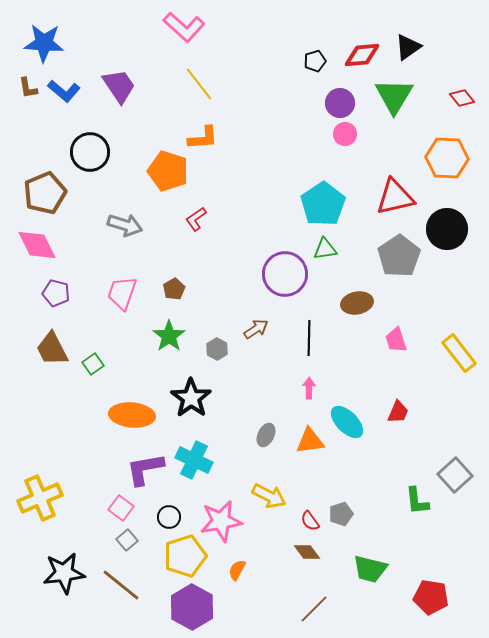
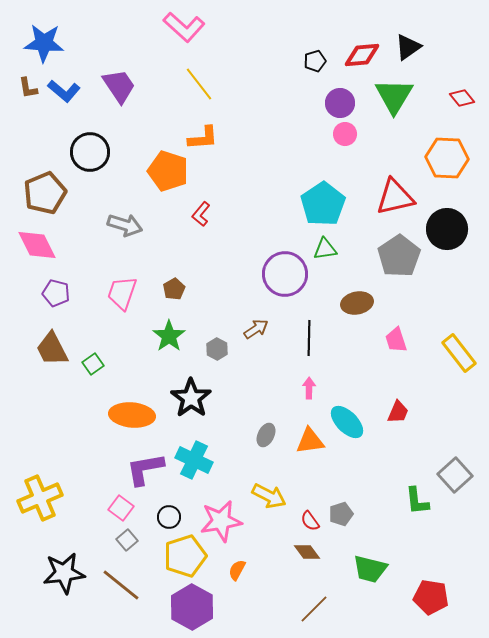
red L-shape at (196, 219): moved 5 px right, 5 px up; rotated 15 degrees counterclockwise
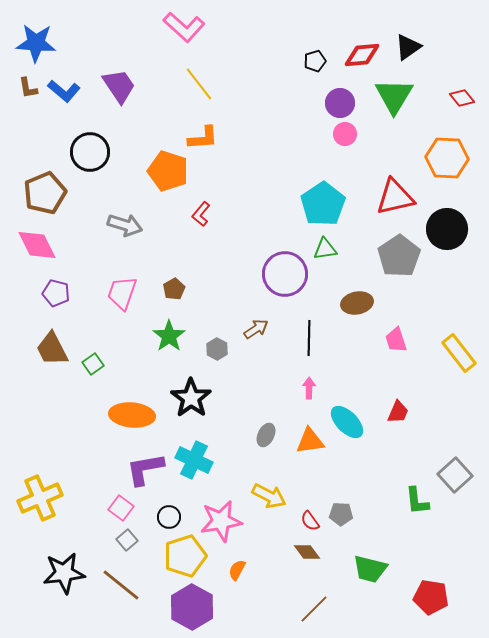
blue star at (44, 43): moved 8 px left
gray pentagon at (341, 514): rotated 20 degrees clockwise
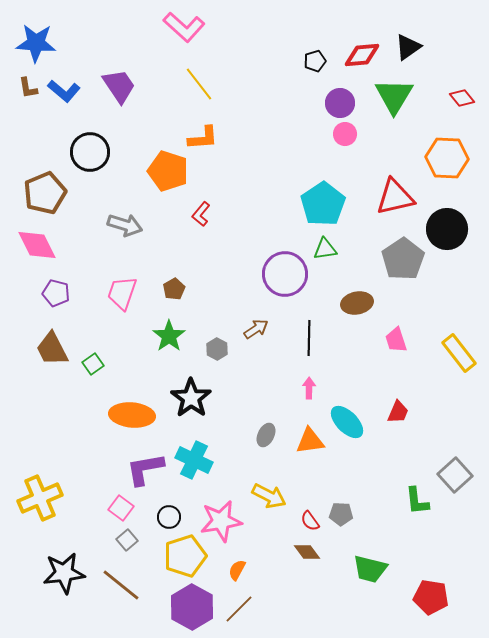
gray pentagon at (399, 256): moved 4 px right, 3 px down
brown line at (314, 609): moved 75 px left
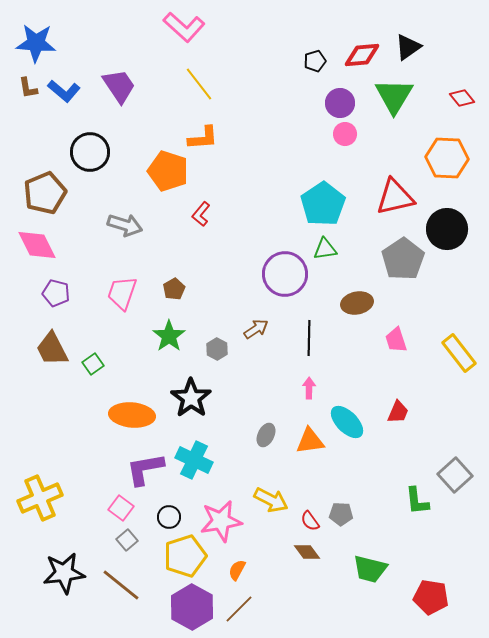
yellow arrow at (269, 496): moved 2 px right, 4 px down
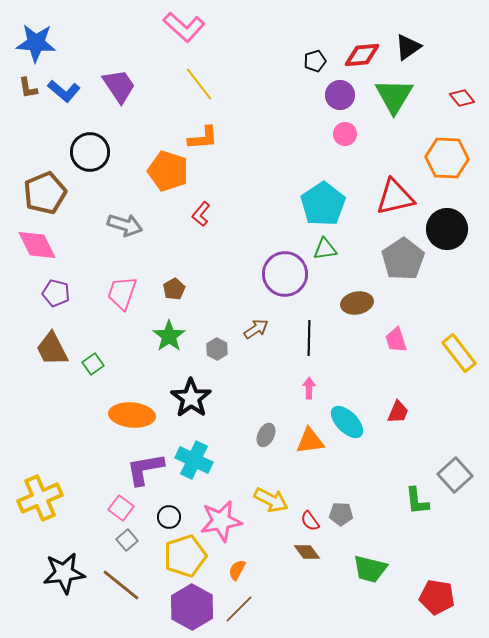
purple circle at (340, 103): moved 8 px up
red pentagon at (431, 597): moved 6 px right
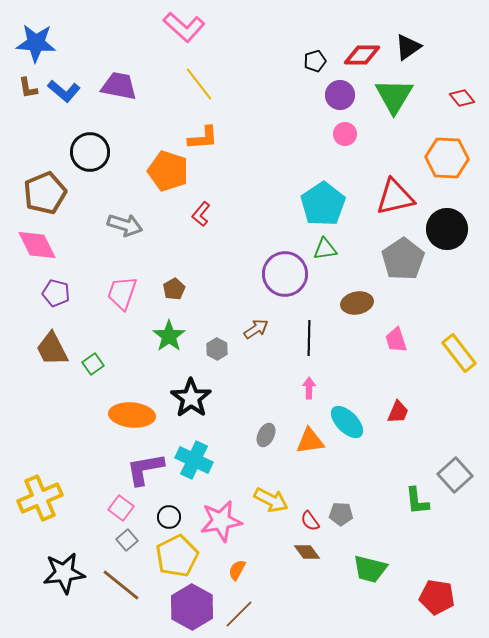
red diamond at (362, 55): rotated 6 degrees clockwise
purple trapezoid at (119, 86): rotated 45 degrees counterclockwise
yellow pentagon at (185, 556): moved 8 px left; rotated 9 degrees counterclockwise
brown line at (239, 609): moved 5 px down
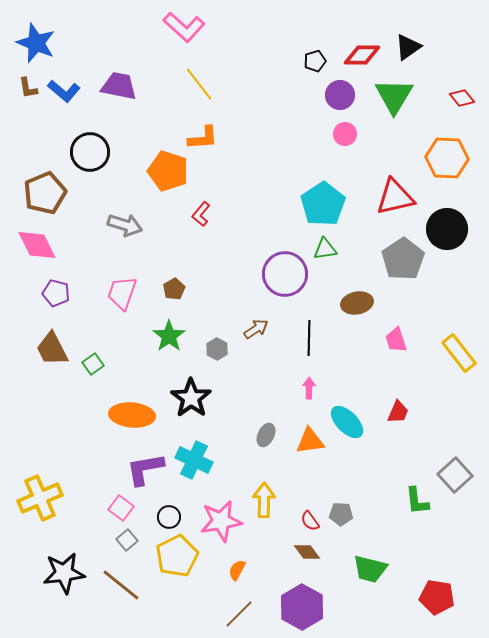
blue star at (36, 43): rotated 18 degrees clockwise
yellow arrow at (271, 500): moved 7 px left; rotated 116 degrees counterclockwise
purple hexagon at (192, 607): moved 110 px right
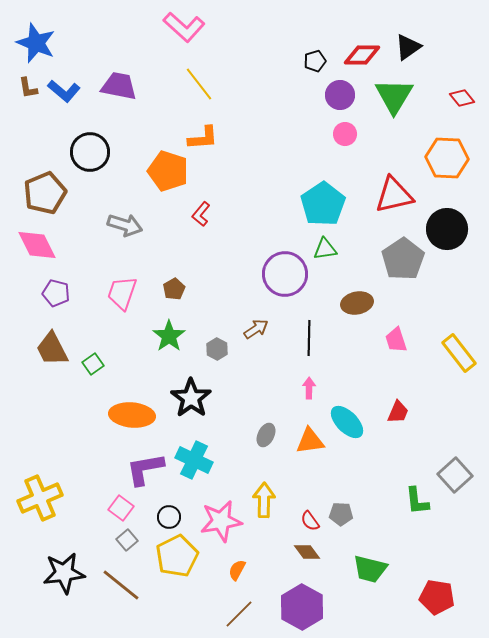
red triangle at (395, 197): moved 1 px left, 2 px up
